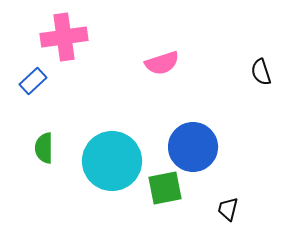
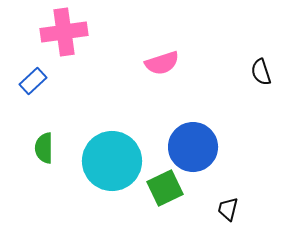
pink cross: moved 5 px up
green square: rotated 15 degrees counterclockwise
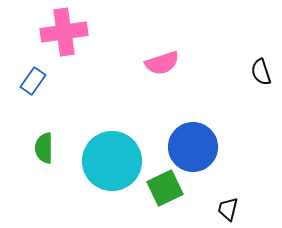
blue rectangle: rotated 12 degrees counterclockwise
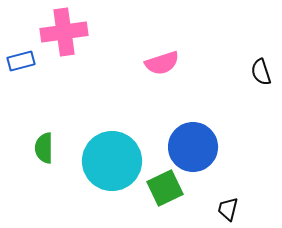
blue rectangle: moved 12 px left, 20 px up; rotated 40 degrees clockwise
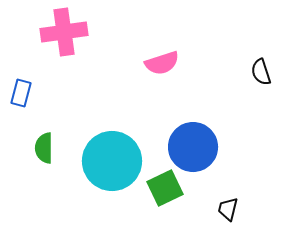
blue rectangle: moved 32 px down; rotated 60 degrees counterclockwise
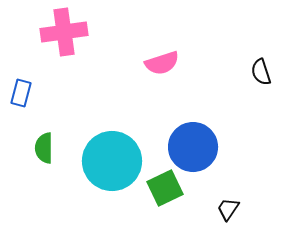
black trapezoid: rotated 20 degrees clockwise
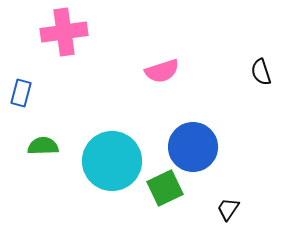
pink semicircle: moved 8 px down
green semicircle: moved 1 px left, 2 px up; rotated 88 degrees clockwise
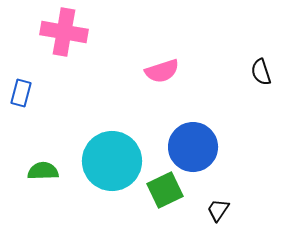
pink cross: rotated 18 degrees clockwise
green semicircle: moved 25 px down
green square: moved 2 px down
black trapezoid: moved 10 px left, 1 px down
